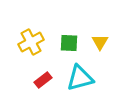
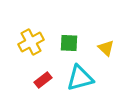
yellow triangle: moved 6 px right, 6 px down; rotated 18 degrees counterclockwise
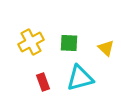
red rectangle: moved 2 px down; rotated 72 degrees counterclockwise
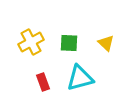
yellow triangle: moved 5 px up
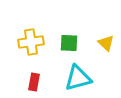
yellow cross: rotated 20 degrees clockwise
cyan triangle: moved 2 px left
red rectangle: moved 9 px left; rotated 30 degrees clockwise
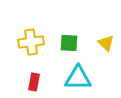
cyan triangle: rotated 16 degrees clockwise
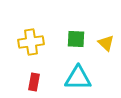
green square: moved 7 px right, 4 px up
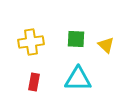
yellow triangle: moved 2 px down
cyan triangle: moved 1 px down
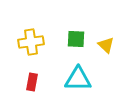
red rectangle: moved 2 px left
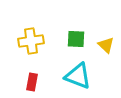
yellow cross: moved 1 px up
cyan triangle: moved 3 px up; rotated 20 degrees clockwise
